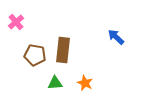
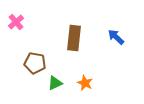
brown rectangle: moved 11 px right, 12 px up
brown pentagon: moved 8 px down
green triangle: rotated 21 degrees counterclockwise
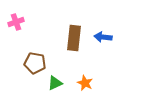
pink cross: rotated 21 degrees clockwise
blue arrow: moved 13 px left; rotated 36 degrees counterclockwise
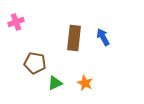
blue arrow: rotated 54 degrees clockwise
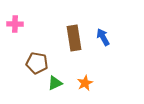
pink cross: moved 1 px left, 2 px down; rotated 21 degrees clockwise
brown rectangle: rotated 15 degrees counterclockwise
brown pentagon: moved 2 px right
orange star: rotated 21 degrees clockwise
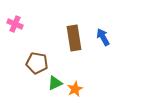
pink cross: rotated 21 degrees clockwise
orange star: moved 10 px left, 6 px down
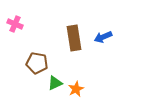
blue arrow: rotated 84 degrees counterclockwise
orange star: moved 1 px right
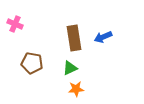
brown pentagon: moved 5 px left
green triangle: moved 15 px right, 15 px up
orange star: rotated 21 degrees clockwise
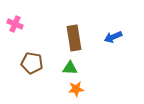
blue arrow: moved 10 px right
green triangle: rotated 28 degrees clockwise
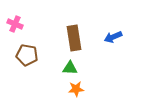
brown pentagon: moved 5 px left, 8 px up
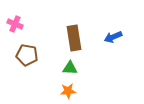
orange star: moved 8 px left, 2 px down
